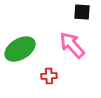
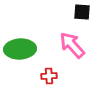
green ellipse: rotated 28 degrees clockwise
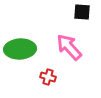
pink arrow: moved 3 px left, 2 px down
red cross: moved 1 px left, 1 px down; rotated 21 degrees clockwise
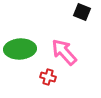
black square: rotated 18 degrees clockwise
pink arrow: moved 5 px left, 5 px down
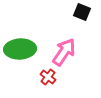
pink arrow: rotated 76 degrees clockwise
red cross: rotated 21 degrees clockwise
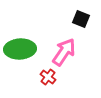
black square: moved 1 px left, 7 px down
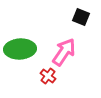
black square: moved 2 px up
red cross: moved 1 px up
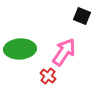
black square: moved 1 px right, 1 px up
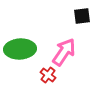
black square: rotated 30 degrees counterclockwise
red cross: moved 1 px up
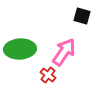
black square: rotated 24 degrees clockwise
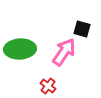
black square: moved 13 px down
red cross: moved 11 px down
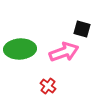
pink arrow: rotated 36 degrees clockwise
